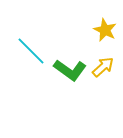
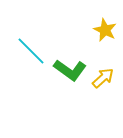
yellow arrow: moved 11 px down
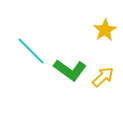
yellow star: rotated 15 degrees clockwise
yellow arrow: moved 1 px up
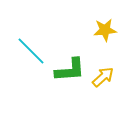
yellow star: rotated 25 degrees clockwise
green L-shape: rotated 40 degrees counterclockwise
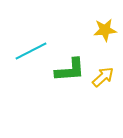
cyan line: rotated 72 degrees counterclockwise
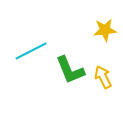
green L-shape: rotated 72 degrees clockwise
yellow arrow: rotated 75 degrees counterclockwise
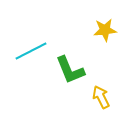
yellow arrow: moved 2 px left, 20 px down
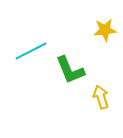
yellow arrow: rotated 10 degrees clockwise
